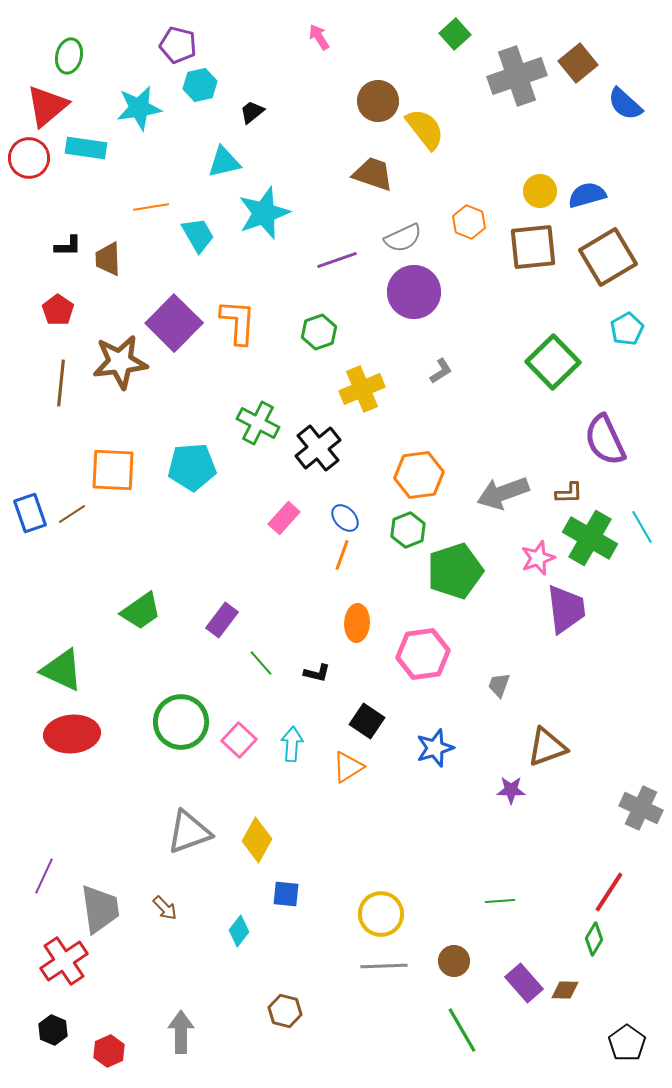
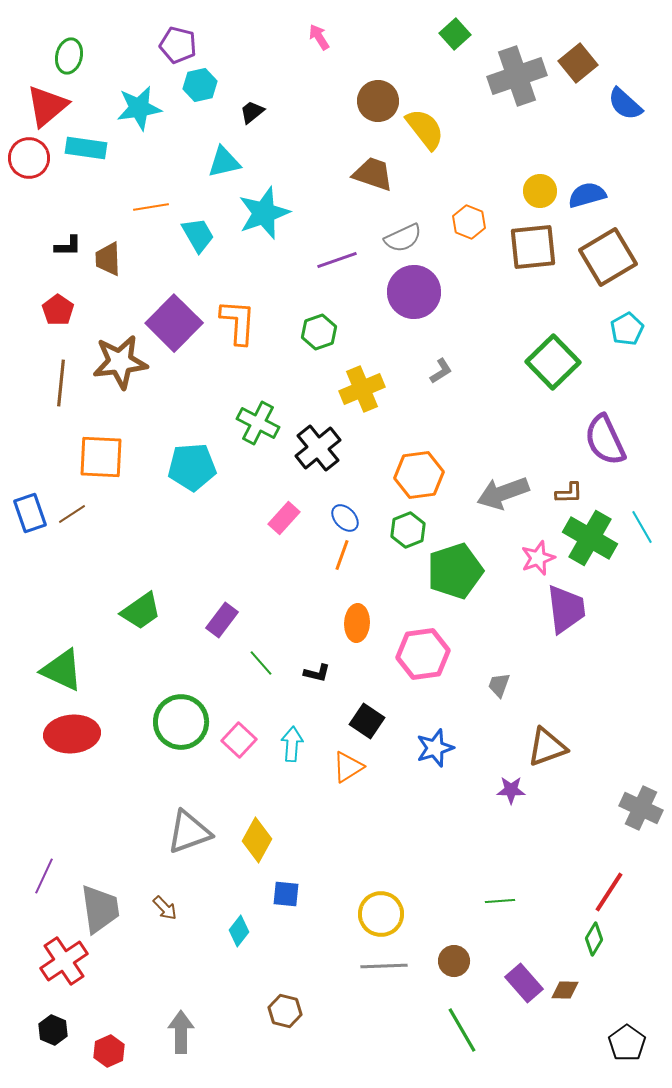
orange square at (113, 470): moved 12 px left, 13 px up
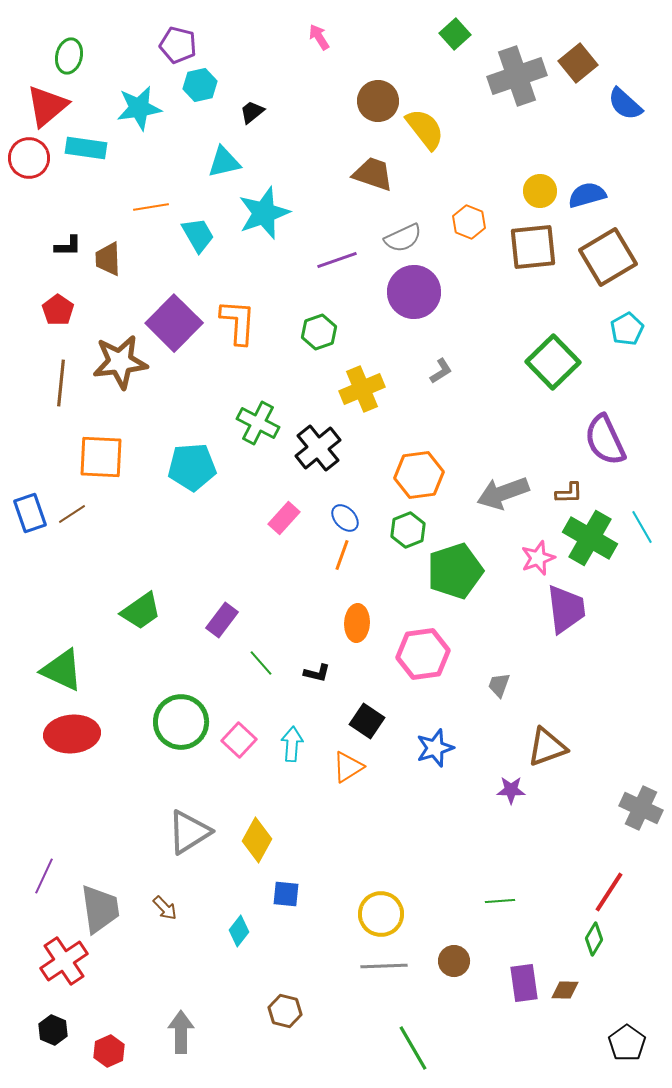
gray triangle at (189, 832): rotated 12 degrees counterclockwise
purple rectangle at (524, 983): rotated 33 degrees clockwise
green line at (462, 1030): moved 49 px left, 18 px down
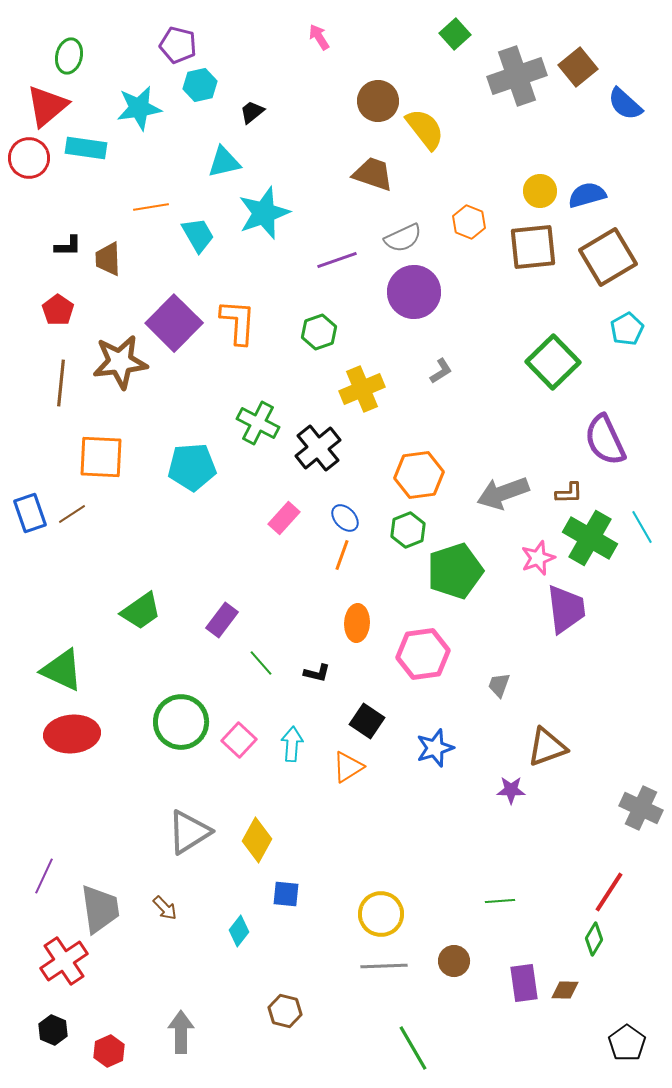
brown square at (578, 63): moved 4 px down
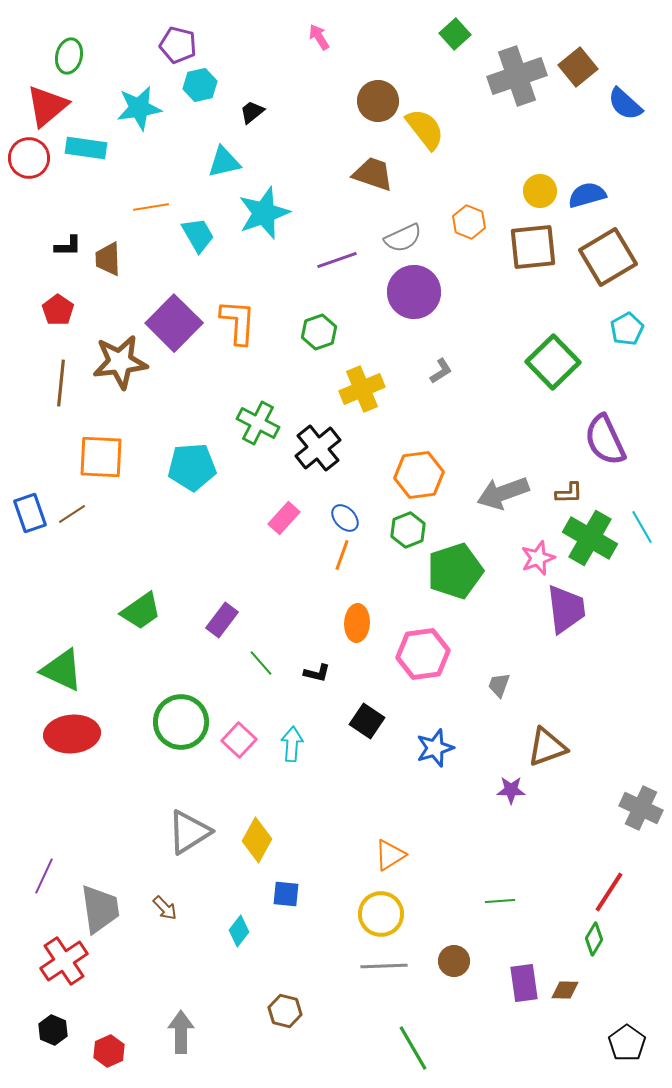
orange triangle at (348, 767): moved 42 px right, 88 px down
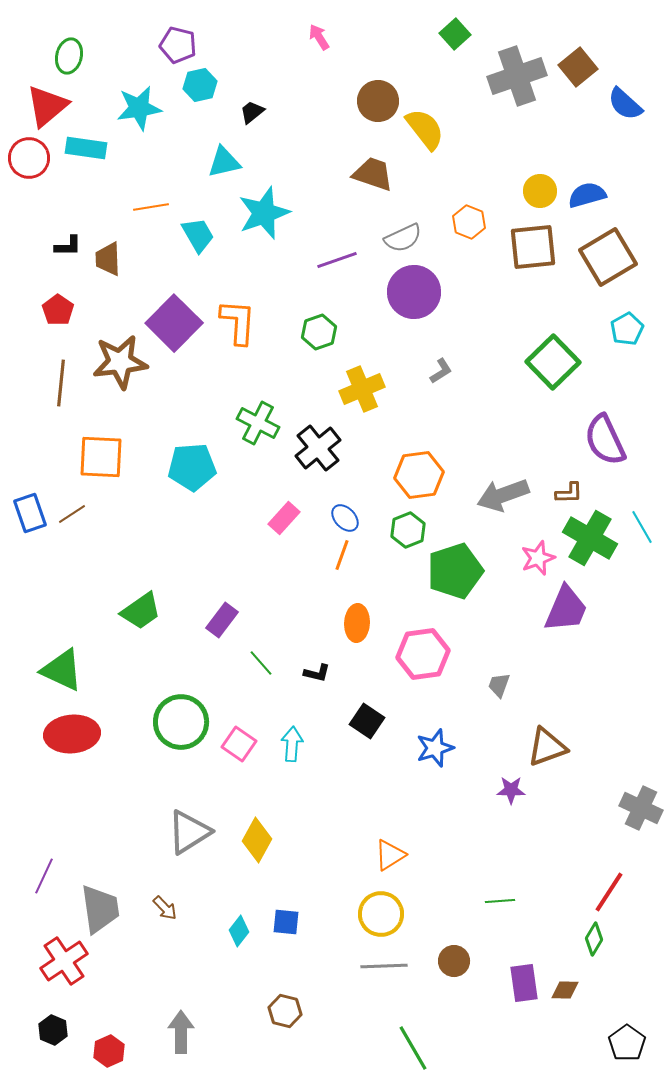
gray arrow at (503, 493): moved 2 px down
purple trapezoid at (566, 609): rotated 30 degrees clockwise
pink square at (239, 740): moved 4 px down; rotated 8 degrees counterclockwise
blue square at (286, 894): moved 28 px down
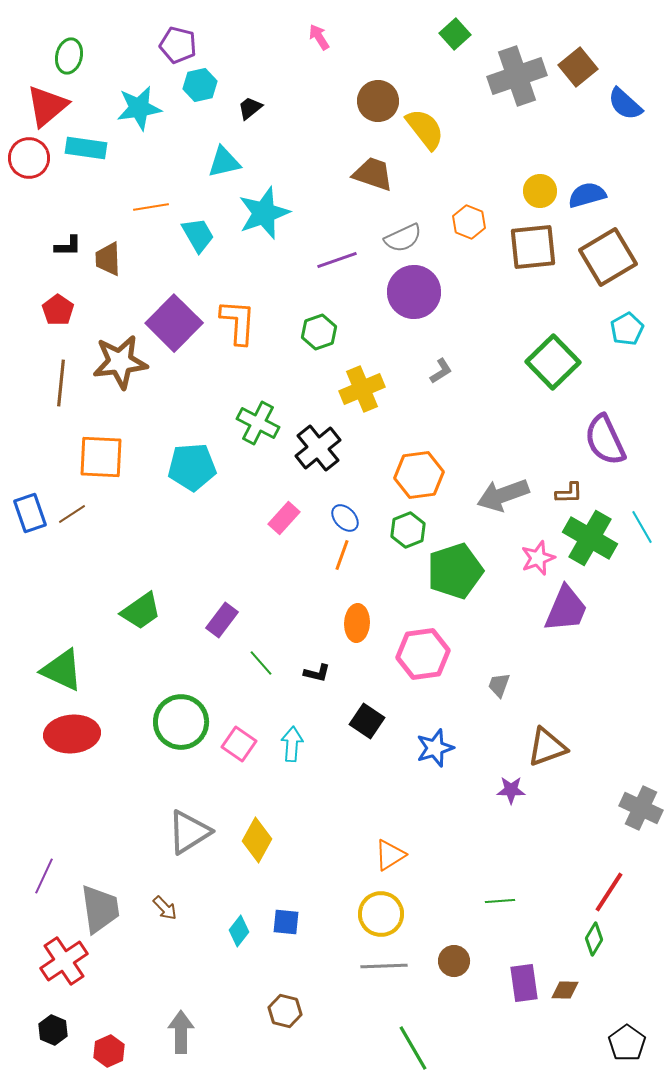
black trapezoid at (252, 112): moved 2 px left, 4 px up
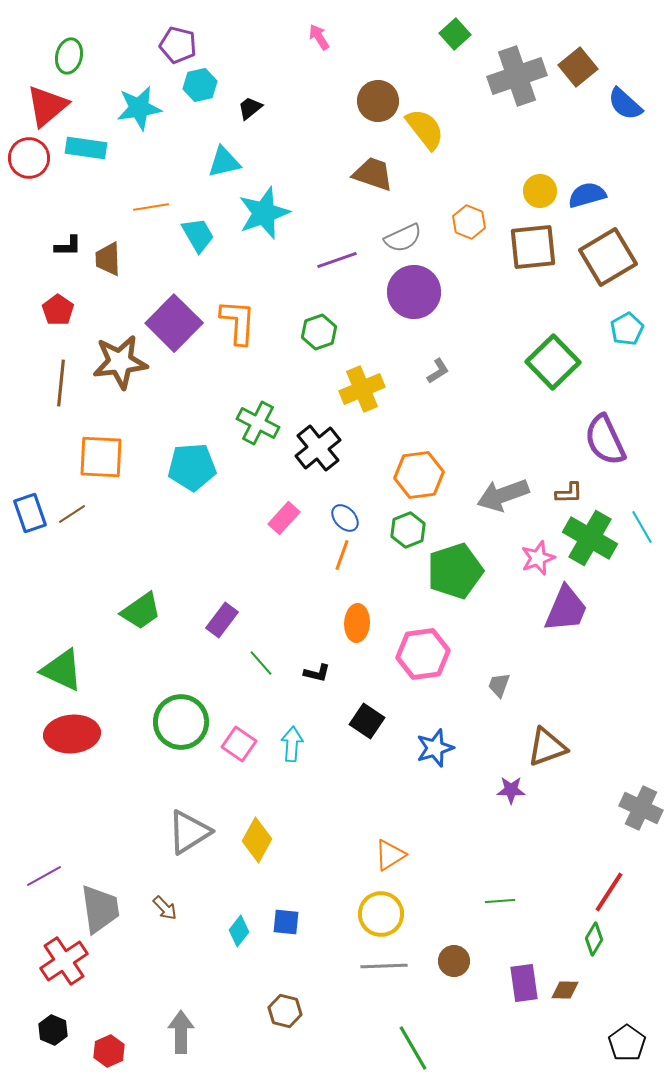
gray L-shape at (441, 371): moved 3 px left
purple line at (44, 876): rotated 36 degrees clockwise
